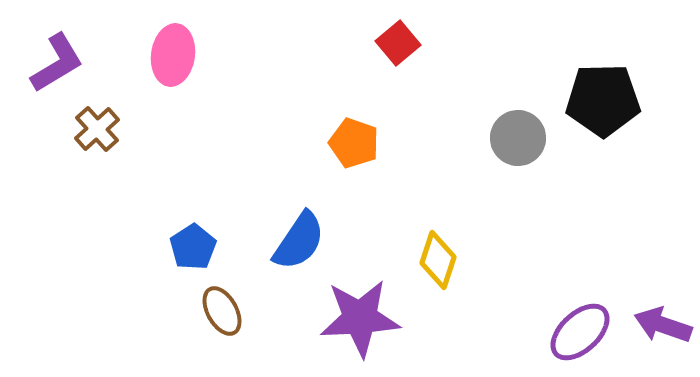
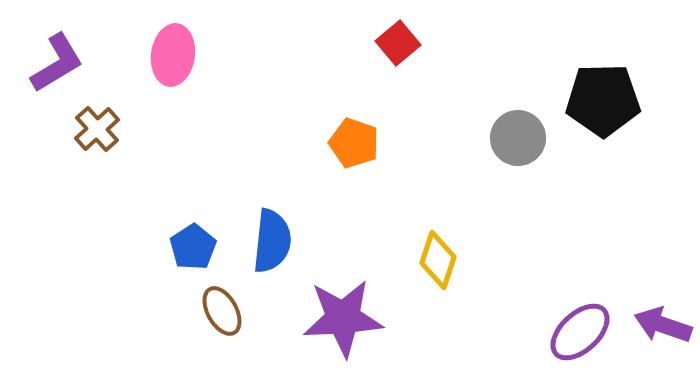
blue semicircle: moved 27 px left; rotated 28 degrees counterclockwise
purple star: moved 17 px left
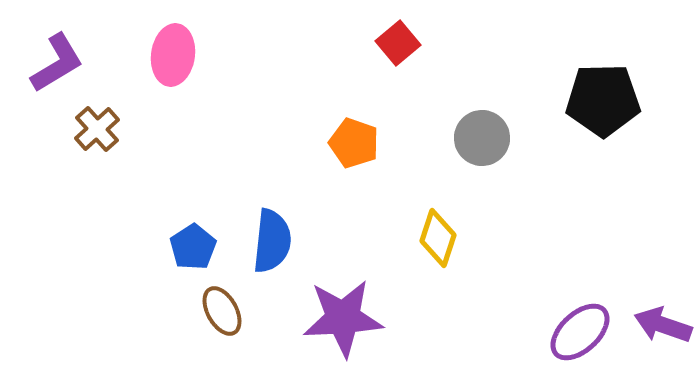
gray circle: moved 36 px left
yellow diamond: moved 22 px up
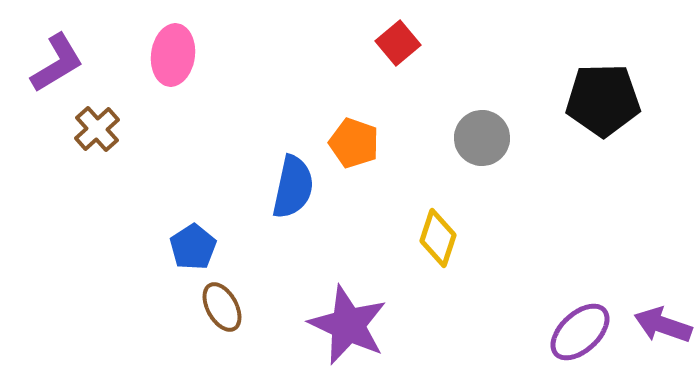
blue semicircle: moved 21 px right, 54 px up; rotated 6 degrees clockwise
brown ellipse: moved 4 px up
purple star: moved 5 px right, 7 px down; rotated 28 degrees clockwise
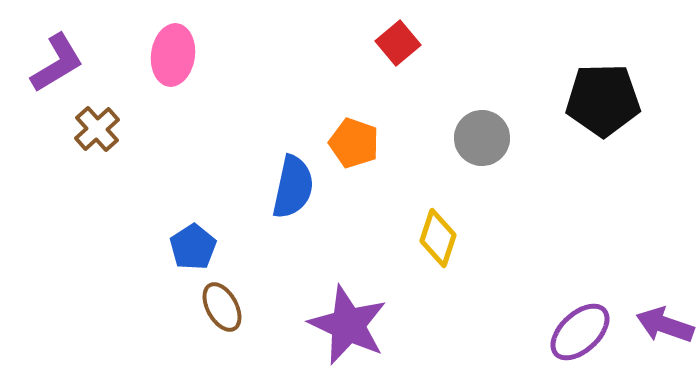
purple arrow: moved 2 px right
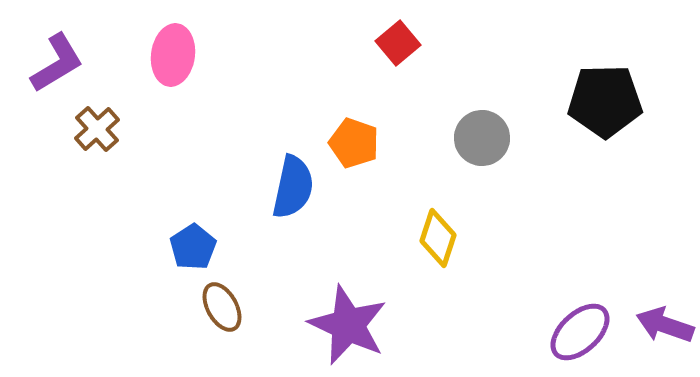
black pentagon: moved 2 px right, 1 px down
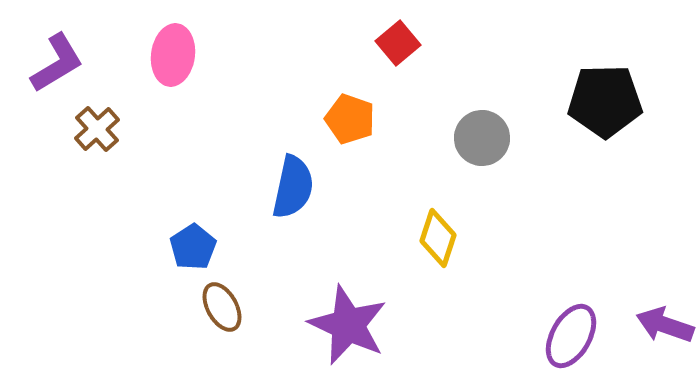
orange pentagon: moved 4 px left, 24 px up
purple ellipse: moved 9 px left, 4 px down; rotated 18 degrees counterclockwise
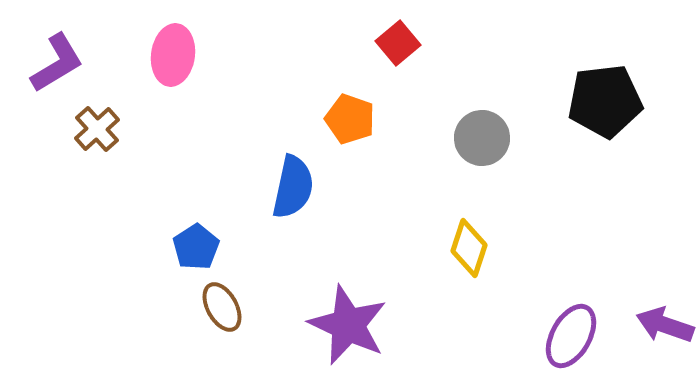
black pentagon: rotated 6 degrees counterclockwise
yellow diamond: moved 31 px right, 10 px down
blue pentagon: moved 3 px right
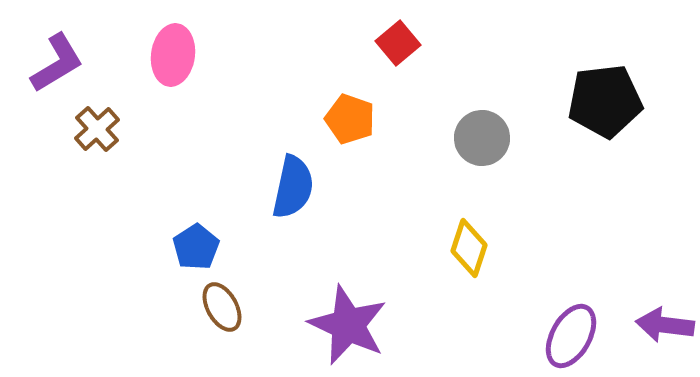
purple arrow: rotated 12 degrees counterclockwise
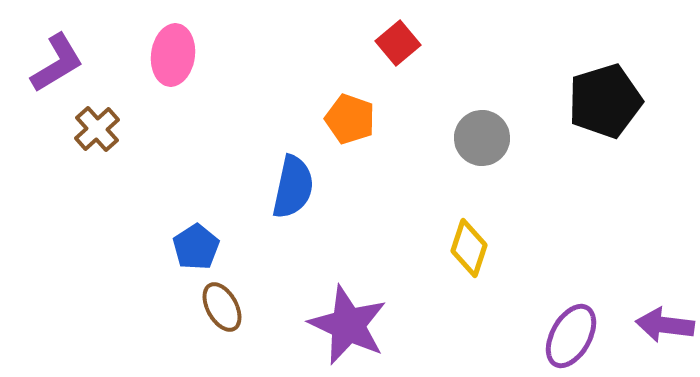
black pentagon: rotated 10 degrees counterclockwise
